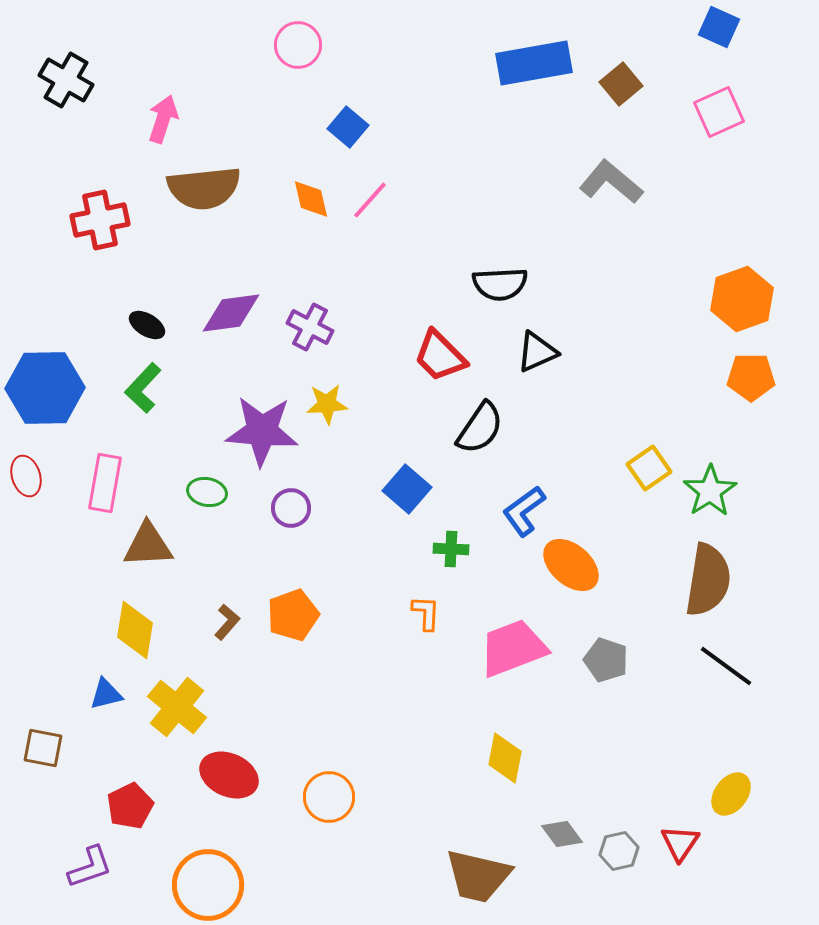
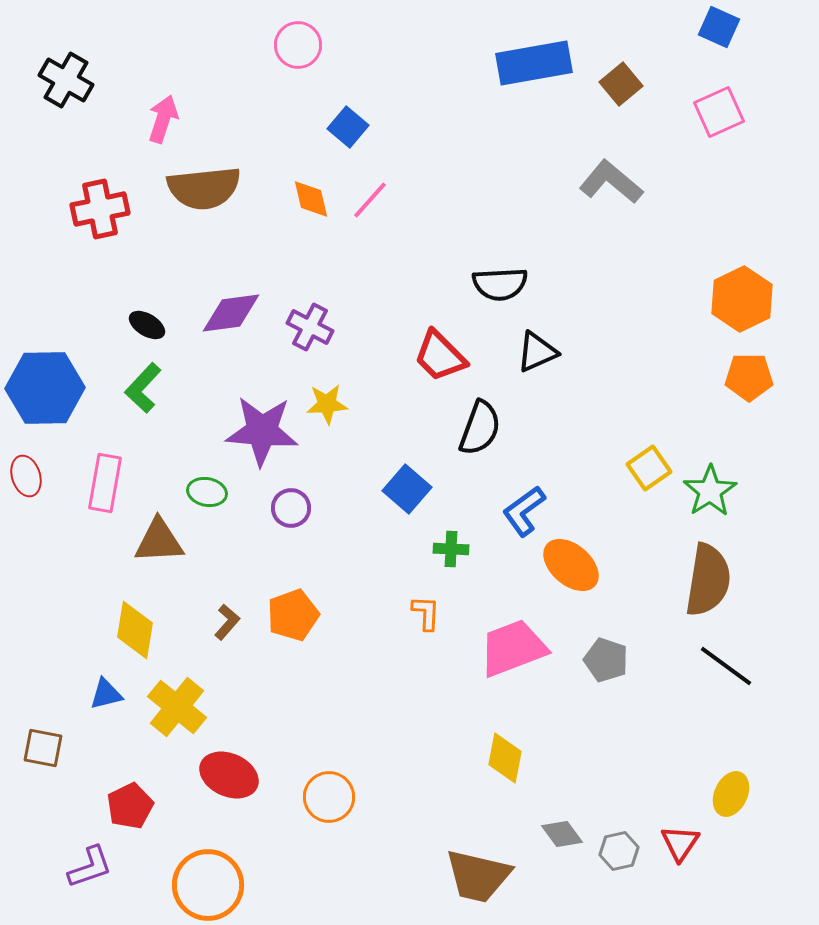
red cross at (100, 220): moved 11 px up
orange hexagon at (742, 299): rotated 6 degrees counterclockwise
orange pentagon at (751, 377): moved 2 px left
black semicircle at (480, 428): rotated 14 degrees counterclockwise
brown triangle at (148, 545): moved 11 px right, 4 px up
yellow ellipse at (731, 794): rotated 12 degrees counterclockwise
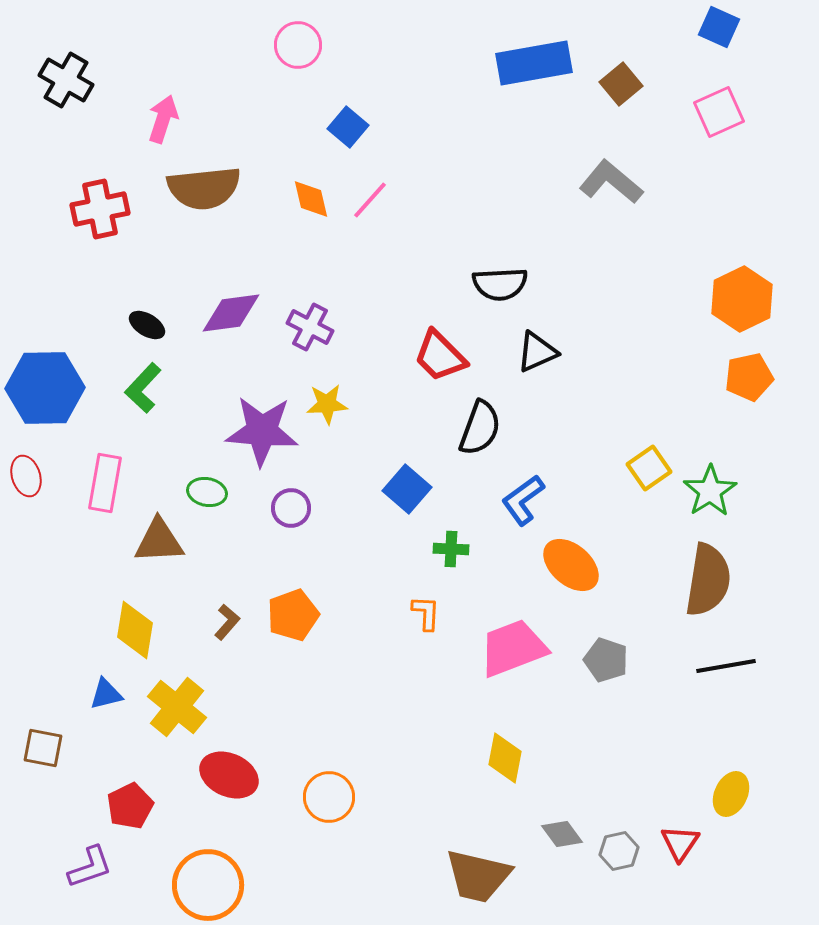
orange pentagon at (749, 377): rotated 12 degrees counterclockwise
blue L-shape at (524, 511): moved 1 px left, 11 px up
black line at (726, 666): rotated 46 degrees counterclockwise
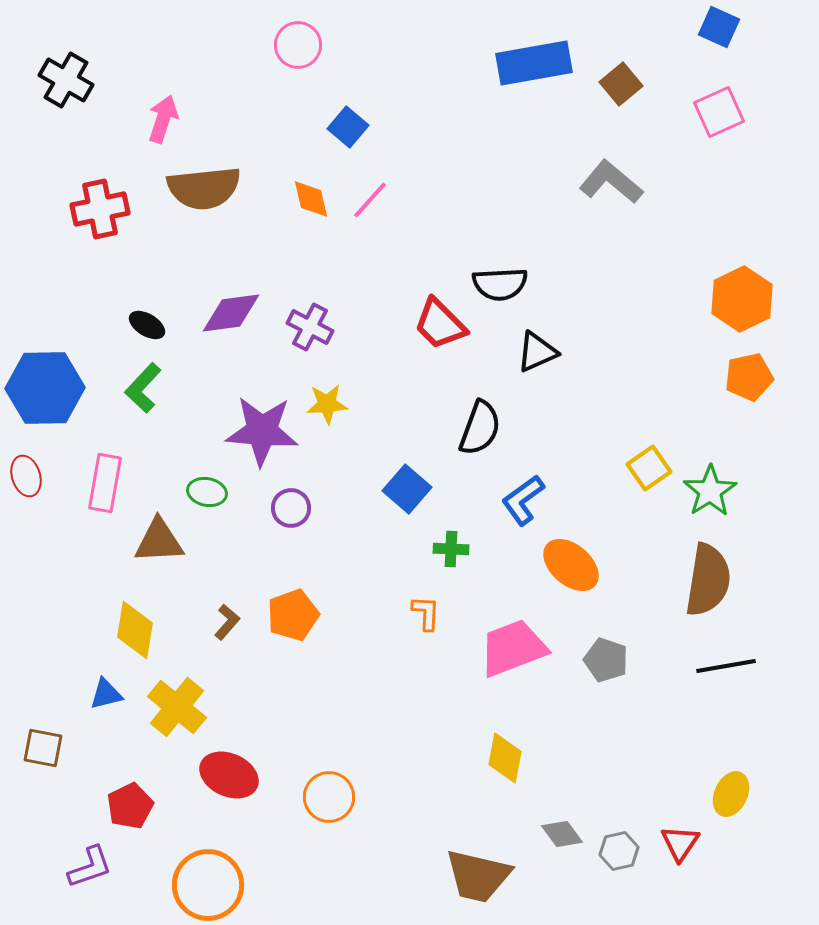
red trapezoid at (440, 356): moved 32 px up
